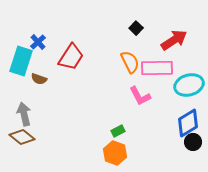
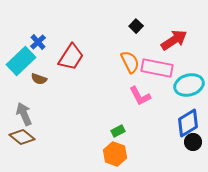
black square: moved 2 px up
cyan rectangle: rotated 28 degrees clockwise
pink rectangle: rotated 12 degrees clockwise
gray arrow: rotated 10 degrees counterclockwise
orange hexagon: moved 1 px down
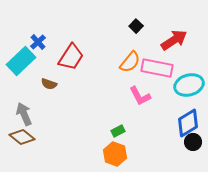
orange semicircle: rotated 65 degrees clockwise
brown semicircle: moved 10 px right, 5 px down
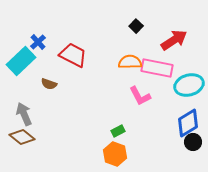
red trapezoid: moved 2 px right, 2 px up; rotated 96 degrees counterclockwise
orange semicircle: rotated 130 degrees counterclockwise
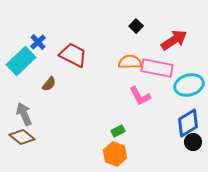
brown semicircle: rotated 70 degrees counterclockwise
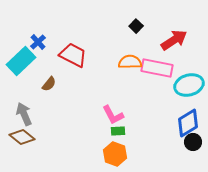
pink L-shape: moved 27 px left, 19 px down
green rectangle: rotated 24 degrees clockwise
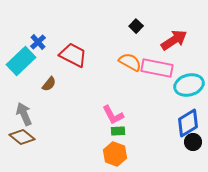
orange semicircle: rotated 30 degrees clockwise
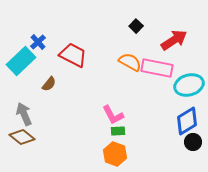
blue diamond: moved 1 px left, 2 px up
